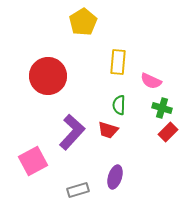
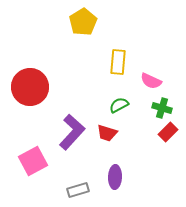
red circle: moved 18 px left, 11 px down
green semicircle: rotated 60 degrees clockwise
red trapezoid: moved 1 px left, 3 px down
purple ellipse: rotated 15 degrees counterclockwise
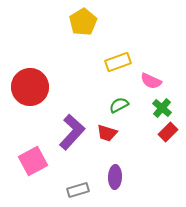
yellow rectangle: rotated 65 degrees clockwise
green cross: rotated 24 degrees clockwise
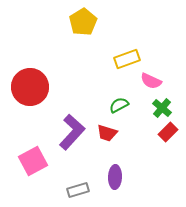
yellow rectangle: moved 9 px right, 3 px up
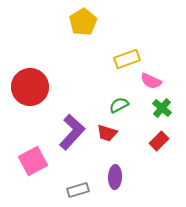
red rectangle: moved 9 px left, 9 px down
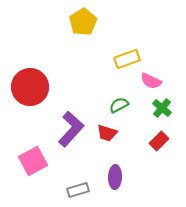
purple L-shape: moved 1 px left, 3 px up
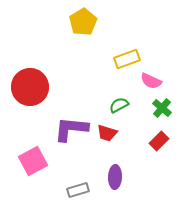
purple L-shape: rotated 126 degrees counterclockwise
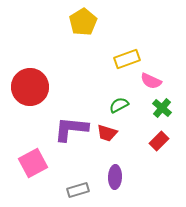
pink square: moved 2 px down
